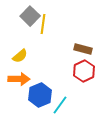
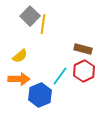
cyan line: moved 29 px up
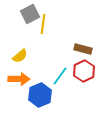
gray square: moved 2 px up; rotated 18 degrees clockwise
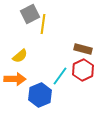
red hexagon: moved 1 px left, 1 px up
orange arrow: moved 4 px left
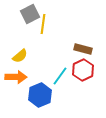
orange arrow: moved 1 px right, 2 px up
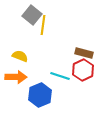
gray square: moved 2 px right, 1 px down; rotated 24 degrees counterclockwise
yellow line: moved 1 px down
brown rectangle: moved 1 px right, 4 px down
yellow semicircle: rotated 119 degrees counterclockwise
cyan line: rotated 72 degrees clockwise
